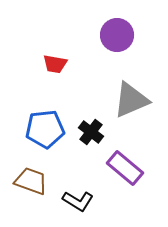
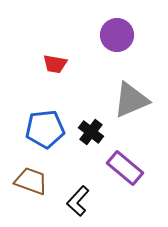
black L-shape: rotated 100 degrees clockwise
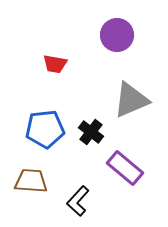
brown trapezoid: rotated 16 degrees counterclockwise
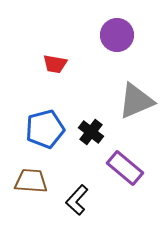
gray triangle: moved 5 px right, 1 px down
blue pentagon: rotated 9 degrees counterclockwise
black L-shape: moved 1 px left, 1 px up
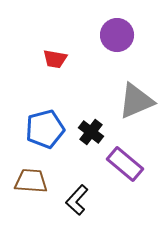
red trapezoid: moved 5 px up
purple rectangle: moved 4 px up
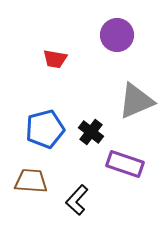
purple rectangle: rotated 21 degrees counterclockwise
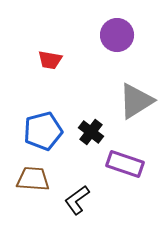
red trapezoid: moved 5 px left, 1 px down
gray triangle: rotated 9 degrees counterclockwise
blue pentagon: moved 2 px left, 2 px down
brown trapezoid: moved 2 px right, 2 px up
black L-shape: rotated 12 degrees clockwise
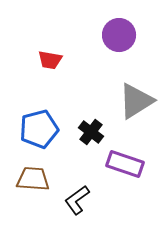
purple circle: moved 2 px right
blue pentagon: moved 4 px left, 2 px up
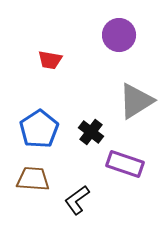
blue pentagon: rotated 18 degrees counterclockwise
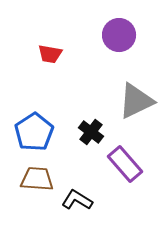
red trapezoid: moved 6 px up
gray triangle: rotated 6 degrees clockwise
blue pentagon: moved 5 px left, 3 px down
purple rectangle: rotated 30 degrees clockwise
brown trapezoid: moved 4 px right
black L-shape: rotated 68 degrees clockwise
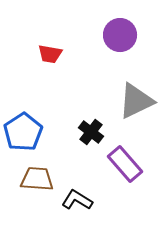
purple circle: moved 1 px right
blue pentagon: moved 11 px left
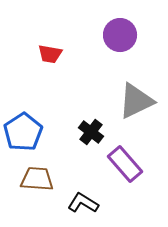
black L-shape: moved 6 px right, 3 px down
